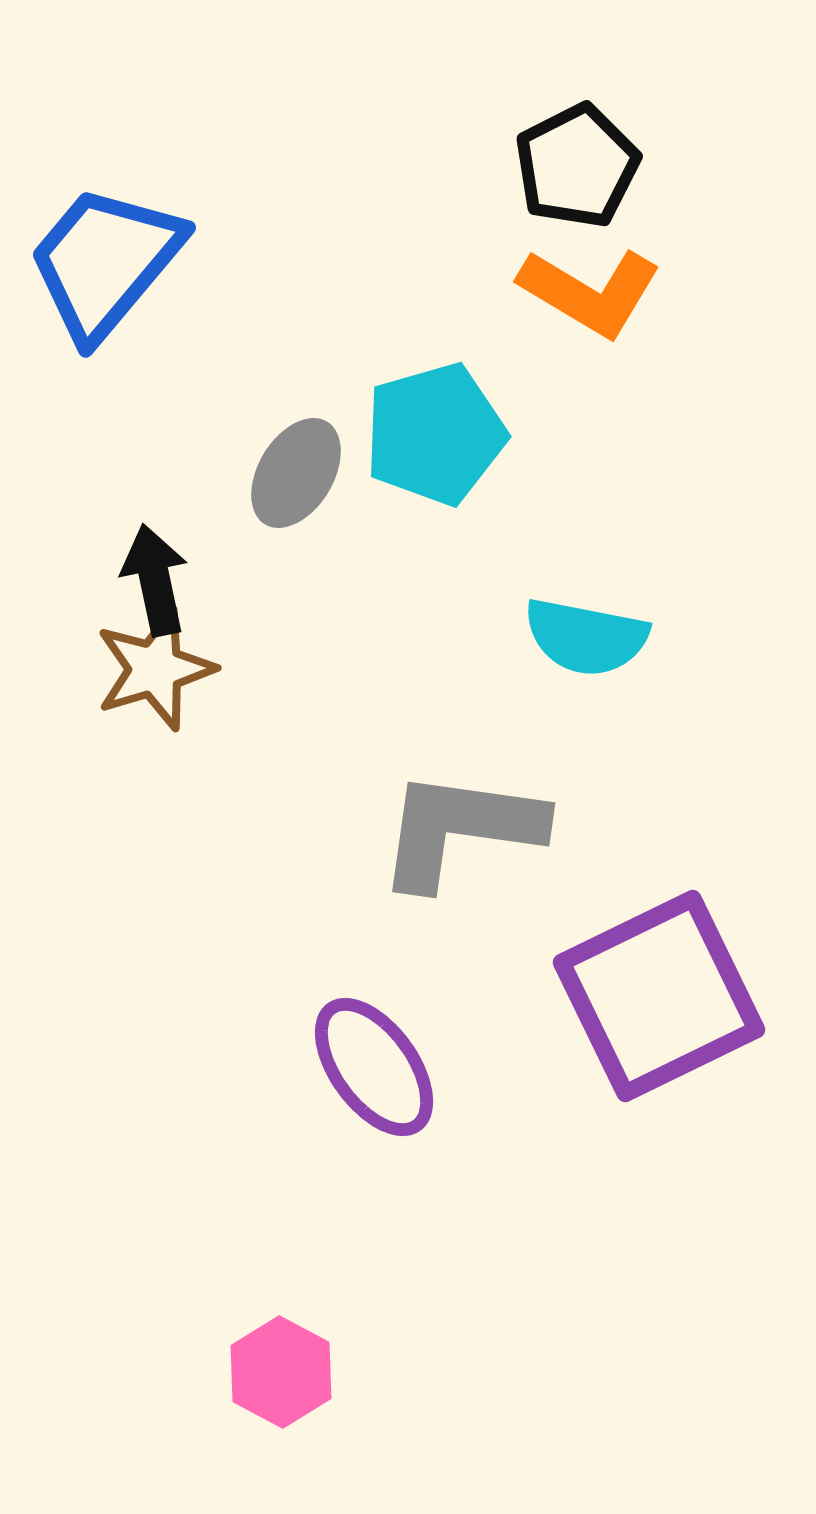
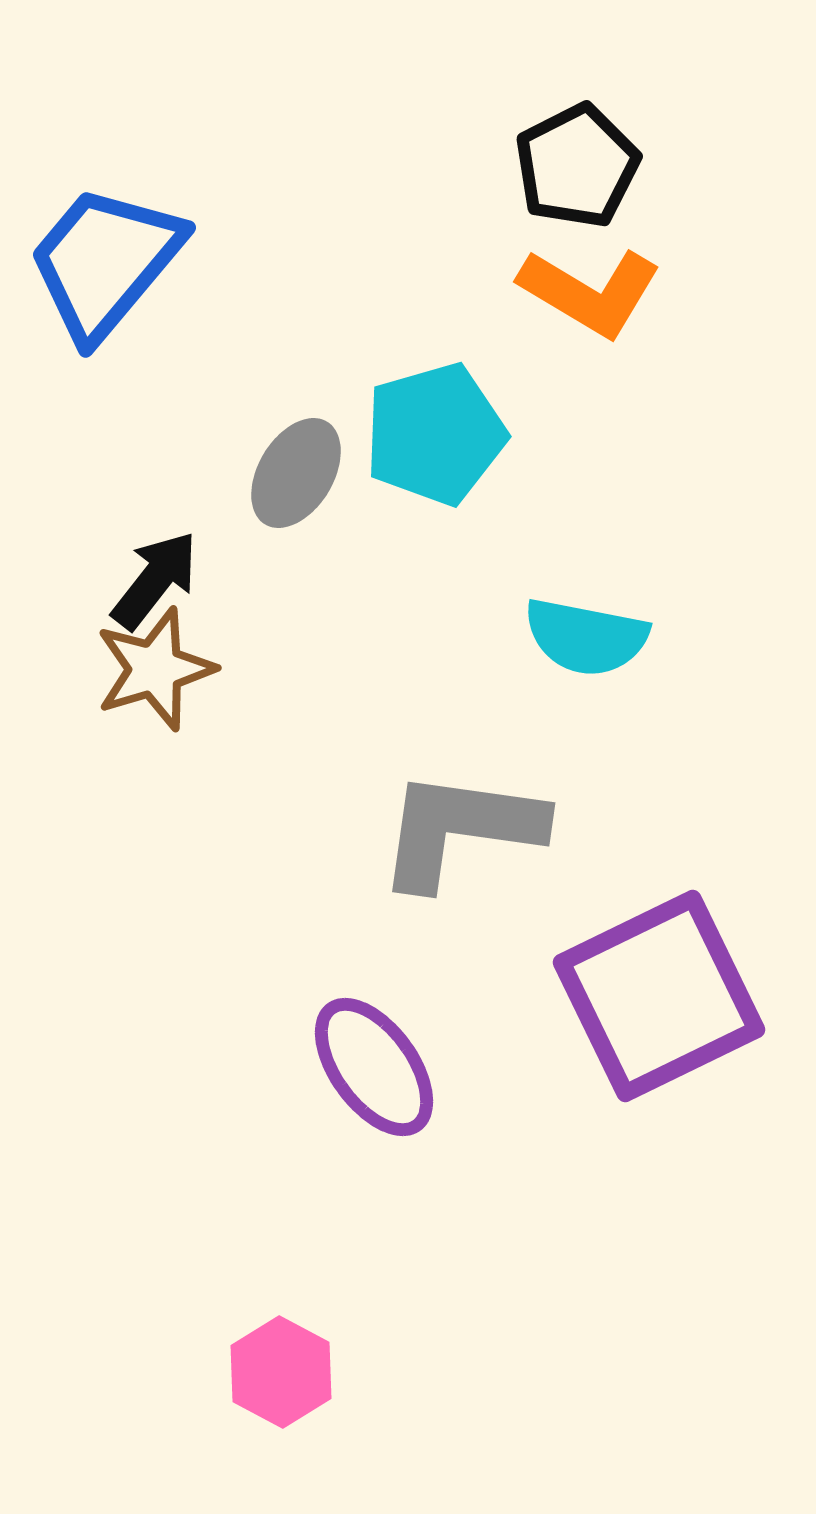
black arrow: rotated 50 degrees clockwise
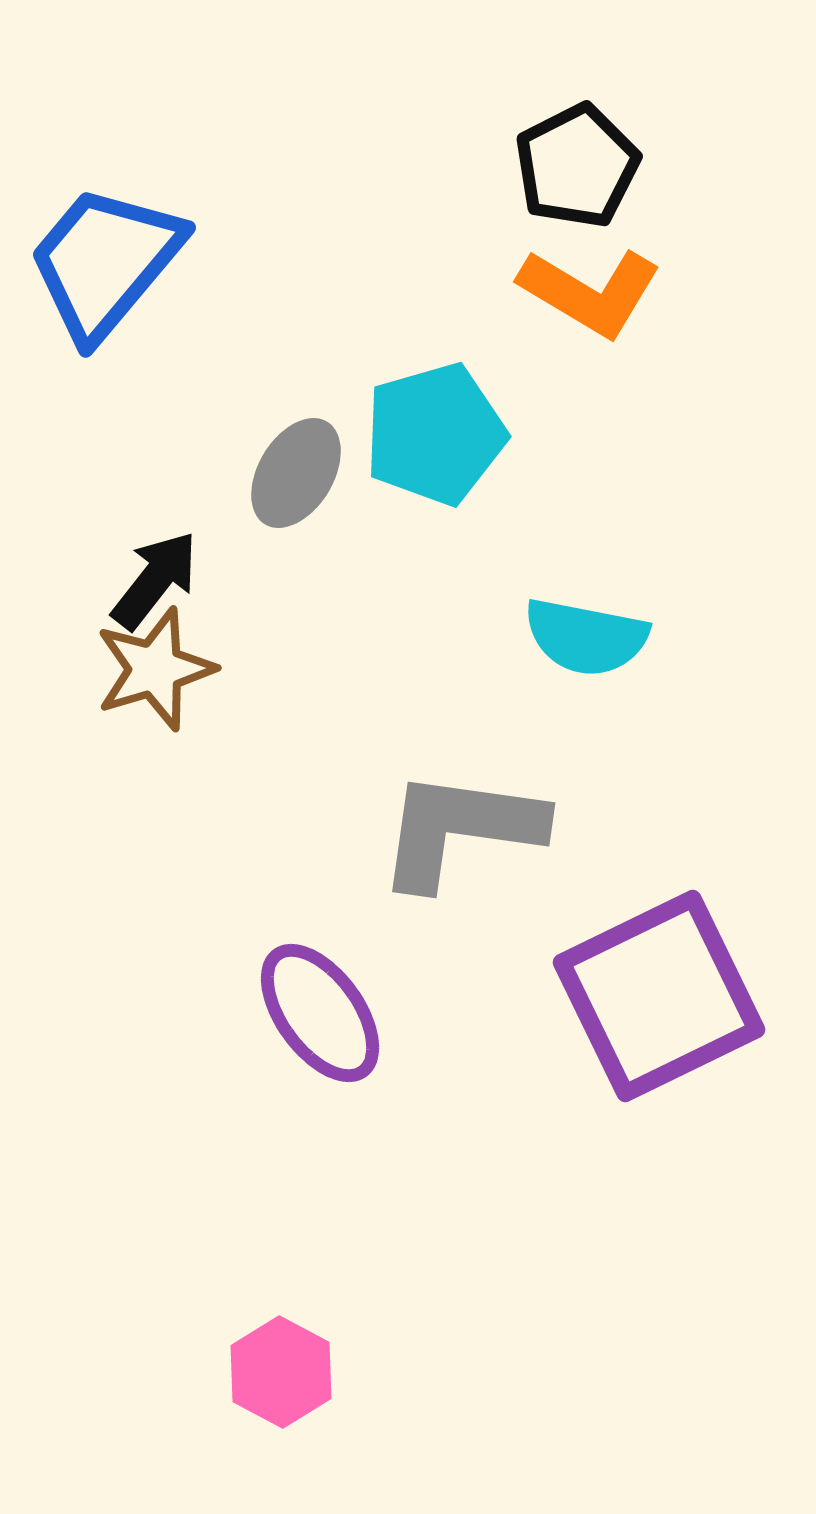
purple ellipse: moved 54 px left, 54 px up
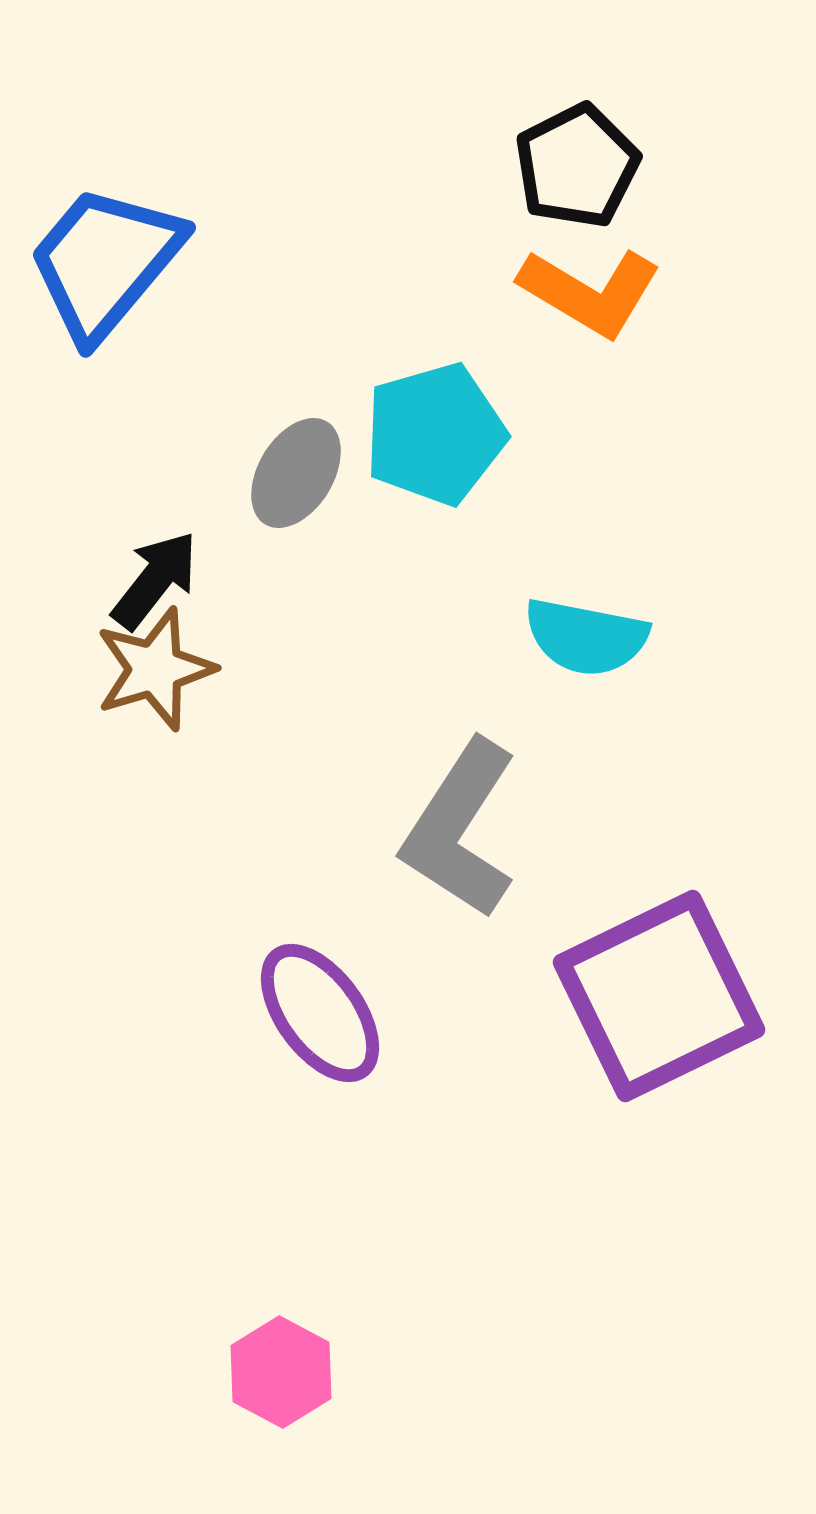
gray L-shape: rotated 65 degrees counterclockwise
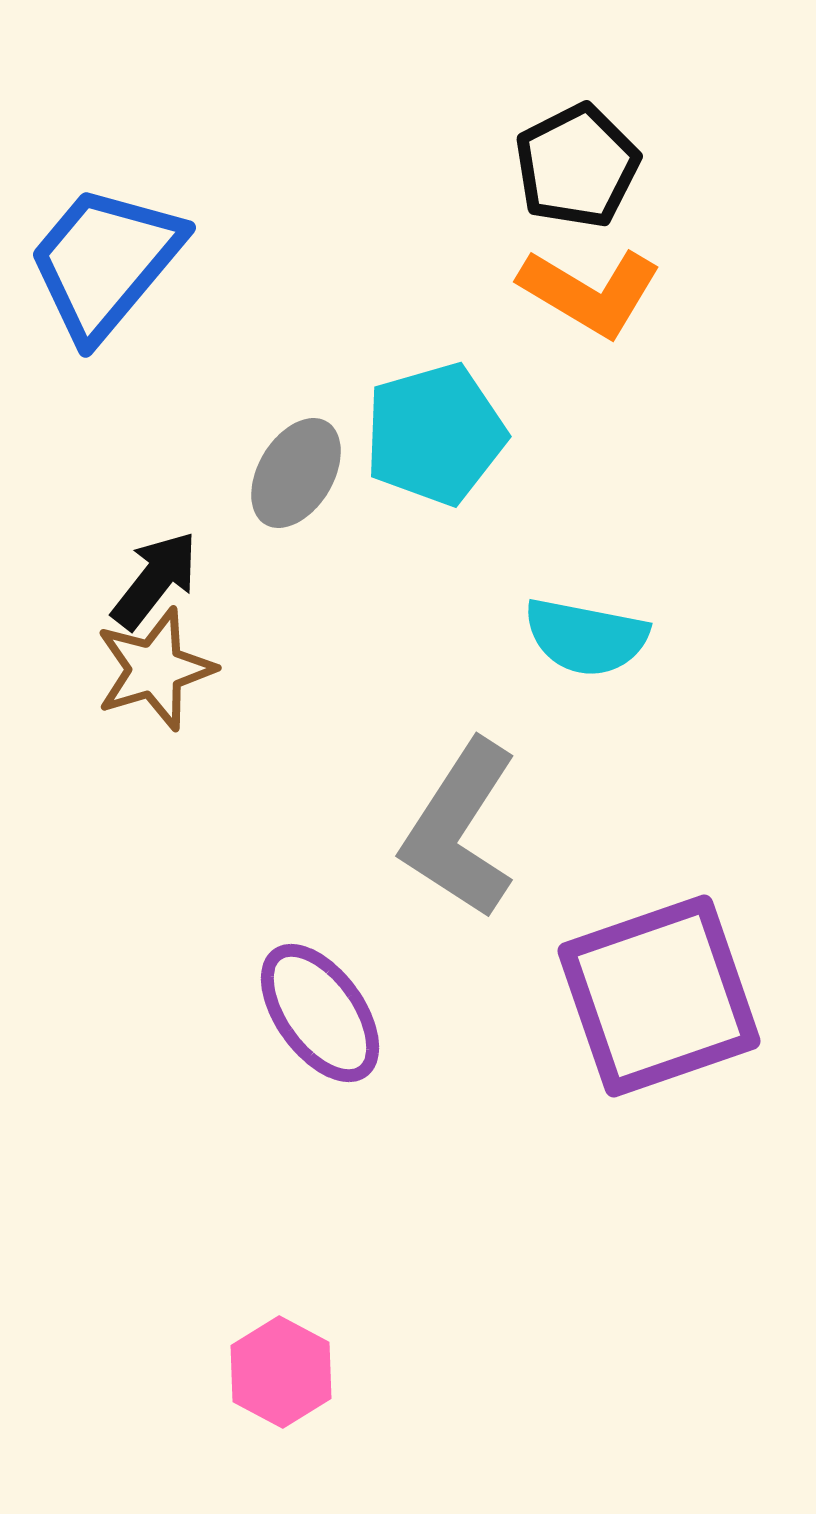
purple square: rotated 7 degrees clockwise
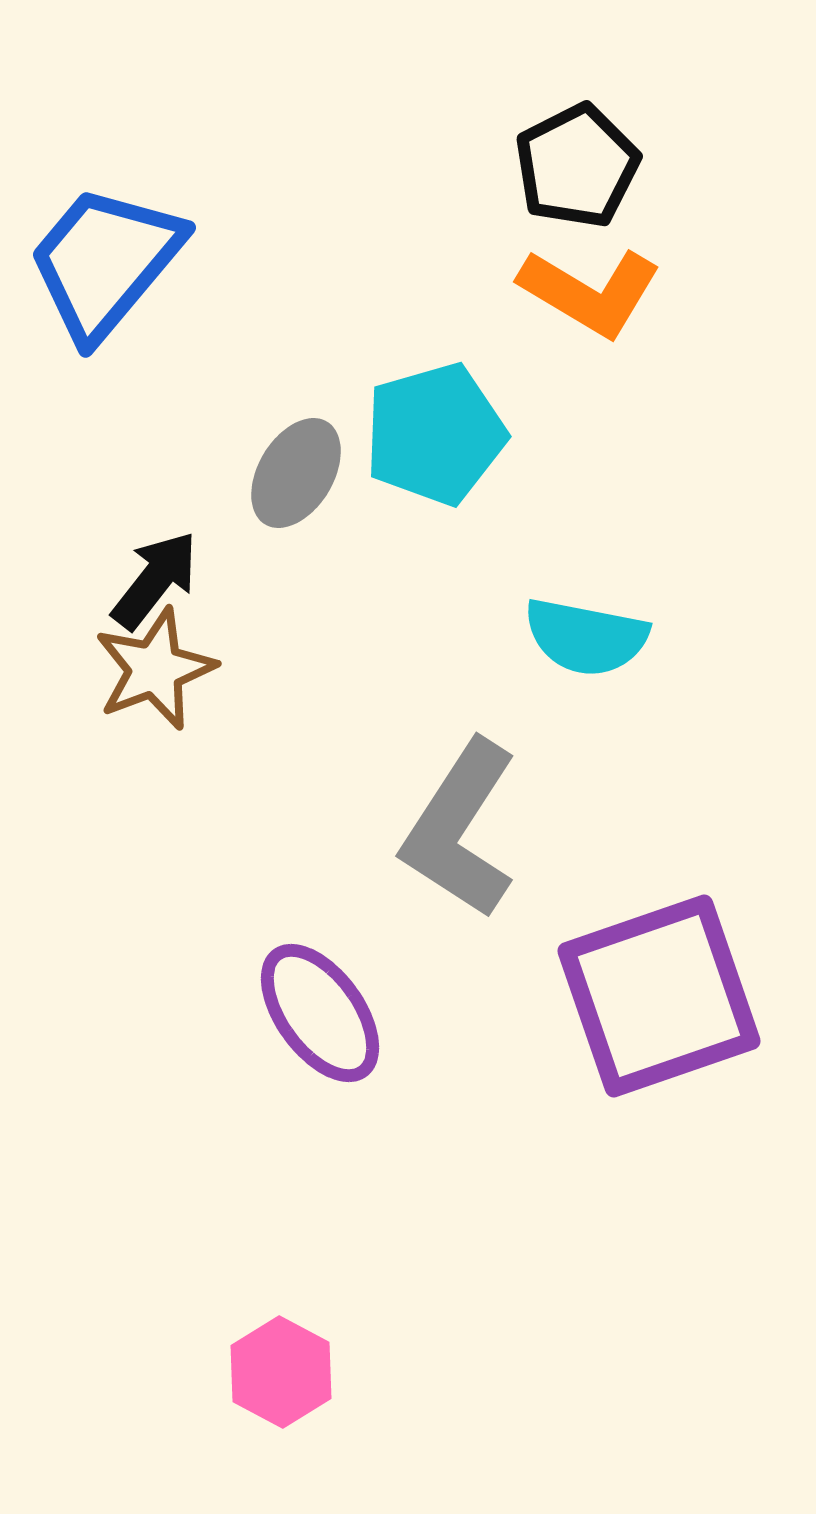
brown star: rotated 4 degrees counterclockwise
